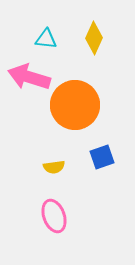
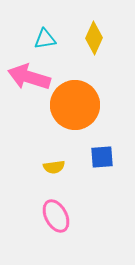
cyan triangle: moved 1 px left; rotated 15 degrees counterclockwise
blue square: rotated 15 degrees clockwise
pink ellipse: moved 2 px right; rotated 8 degrees counterclockwise
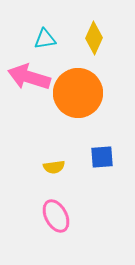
orange circle: moved 3 px right, 12 px up
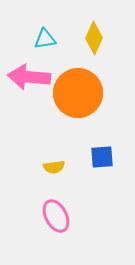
pink arrow: rotated 12 degrees counterclockwise
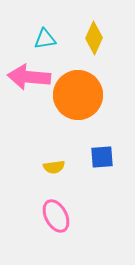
orange circle: moved 2 px down
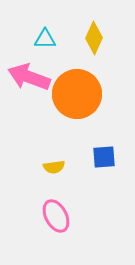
cyan triangle: rotated 10 degrees clockwise
pink arrow: rotated 15 degrees clockwise
orange circle: moved 1 px left, 1 px up
blue square: moved 2 px right
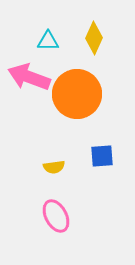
cyan triangle: moved 3 px right, 2 px down
blue square: moved 2 px left, 1 px up
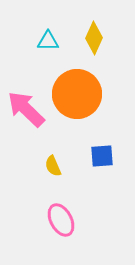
pink arrow: moved 3 px left, 32 px down; rotated 24 degrees clockwise
yellow semicircle: moved 1 px left, 1 px up; rotated 75 degrees clockwise
pink ellipse: moved 5 px right, 4 px down
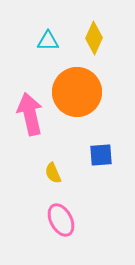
orange circle: moved 2 px up
pink arrow: moved 4 px right, 5 px down; rotated 33 degrees clockwise
blue square: moved 1 px left, 1 px up
yellow semicircle: moved 7 px down
